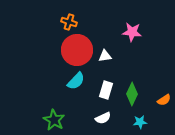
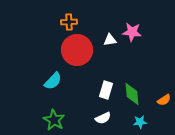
orange cross: rotated 21 degrees counterclockwise
white triangle: moved 5 px right, 16 px up
cyan semicircle: moved 23 px left
green diamond: rotated 30 degrees counterclockwise
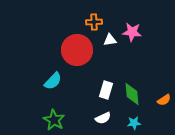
orange cross: moved 25 px right
cyan star: moved 6 px left, 1 px down
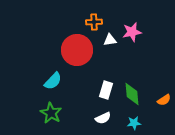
pink star: rotated 18 degrees counterclockwise
green star: moved 3 px left, 7 px up
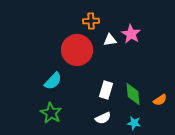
orange cross: moved 3 px left, 1 px up
pink star: moved 1 px left, 2 px down; rotated 30 degrees counterclockwise
green diamond: moved 1 px right
orange semicircle: moved 4 px left
cyan star: rotated 16 degrees clockwise
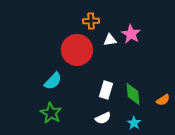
orange semicircle: moved 3 px right
cyan star: rotated 24 degrees clockwise
